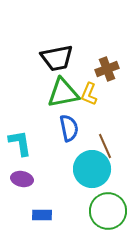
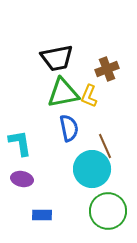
yellow L-shape: moved 2 px down
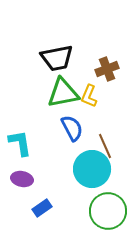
blue semicircle: moved 3 px right; rotated 16 degrees counterclockwise
blue rectangle: moved 7 px up; rotated 36 degrees counterclockwise
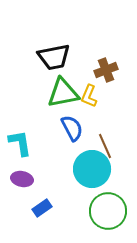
black trapezoid: moved 3 px left, 1 px up
brown cross: moved 1 px left, 1 px down
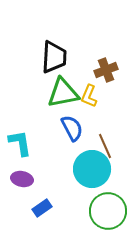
black trapezoid: rotated 76 degrees counterclockwise
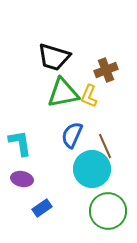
black trapezoid: rotated 104 degrees clockwise
blue semicircle: moved 7 px down; rotated 128 degrees counterclockwise
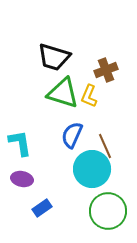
green triangle: rotated 28 degrees clockwise
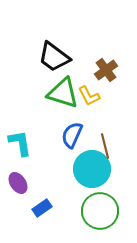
black trapezoid: rotated 20 degrees clockwise
brown cross: rotated 15 degrees counterclockwise
yellow L-shape: rotated 50 degrees counterclockwise
brown line: rotated 10 degrees clockwise
purple ellipse: moved 4 px left, 4 px down; rotated 45 degrees clockwise
green circle: moved 8 px left
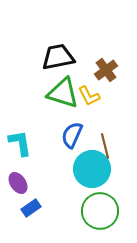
black trapezoid: moved 4 px right; rotated 132 degrees clockwise
blue rectangle: moved 11 px left
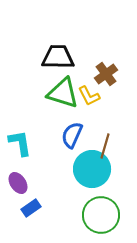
black trapezoid: rotated 12 degrees clockwise
brown cross: moved 4 px down
brown line: rotated 30 degrees clockwise
green circle: moved 1 px right, 4 px down
